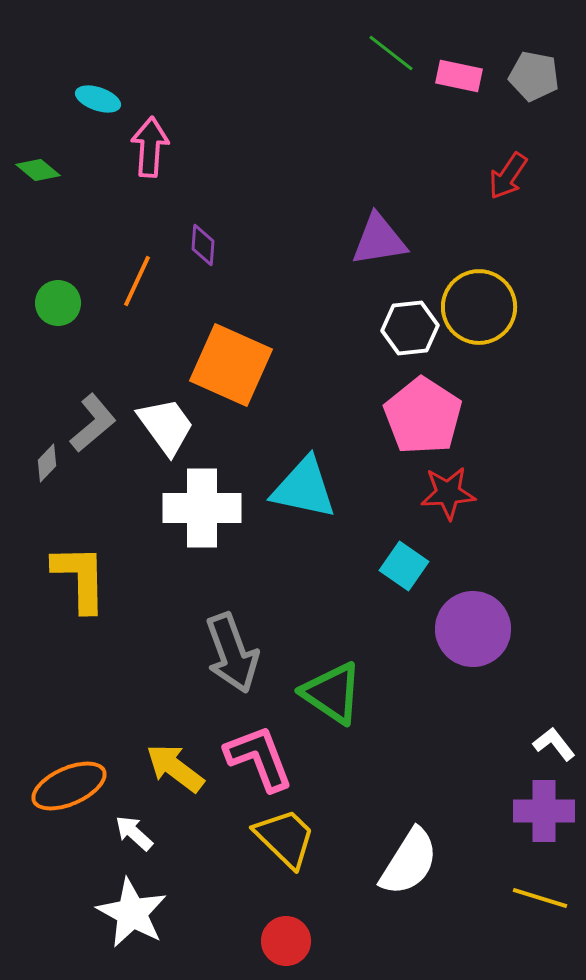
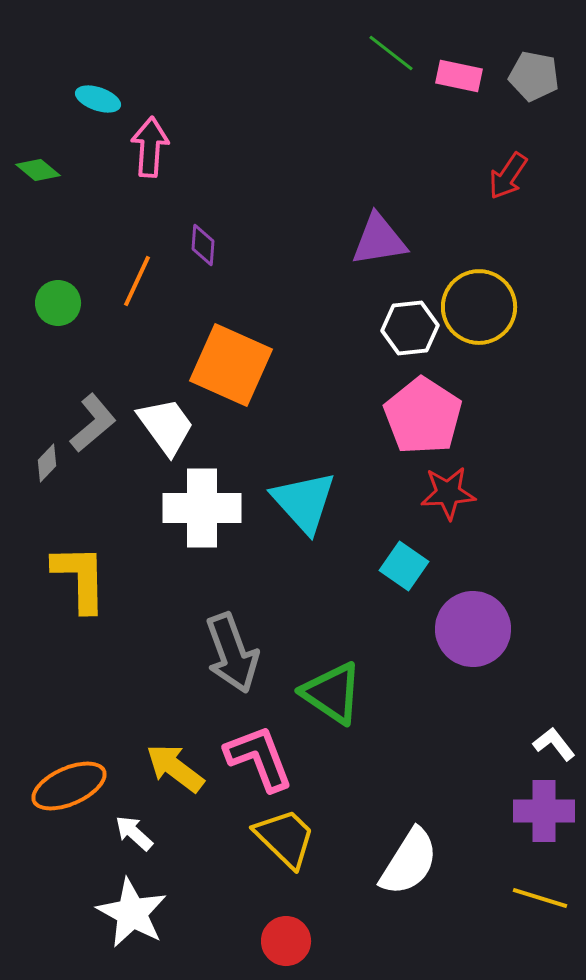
cyan triangle: moved 14 px down; rotated 36 degrees clockwise
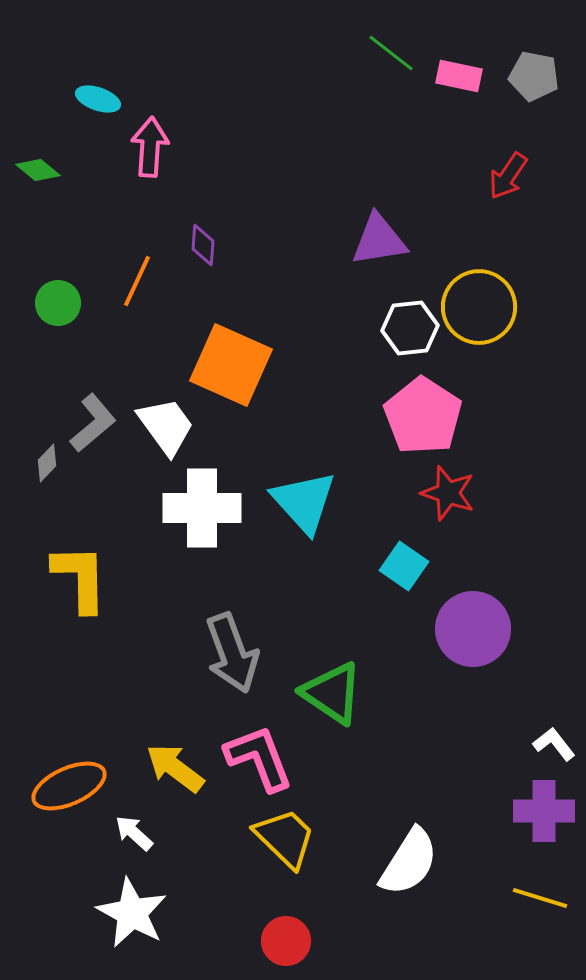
red star: rotated 22 degrees clockwise
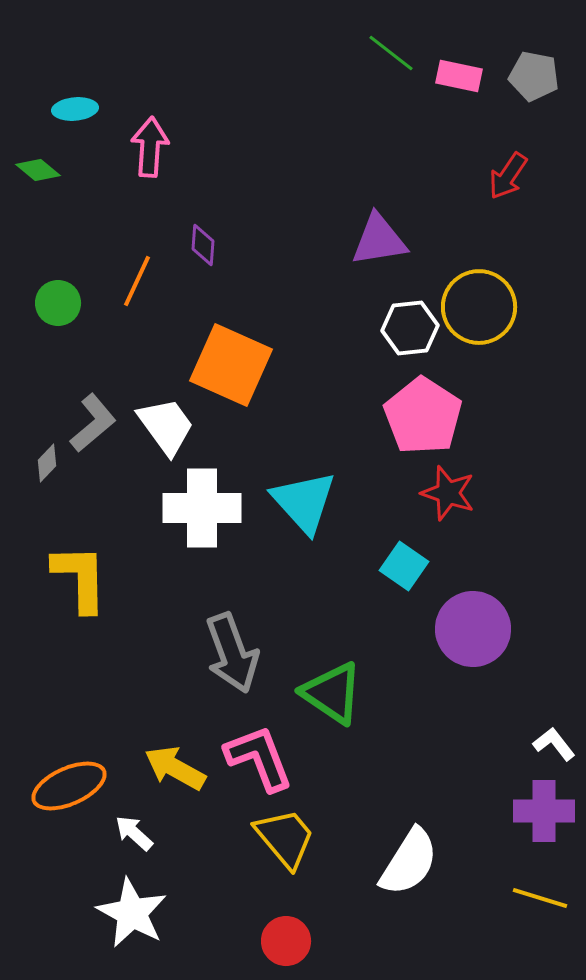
cyan ellipse: moved 23 px left, 10 px down; rotated 24 degrees counterclockwise
yellow arrow: rotated 8 degrees counterclockwise
yellow trapezoid: rotated 6 degrees clockwise
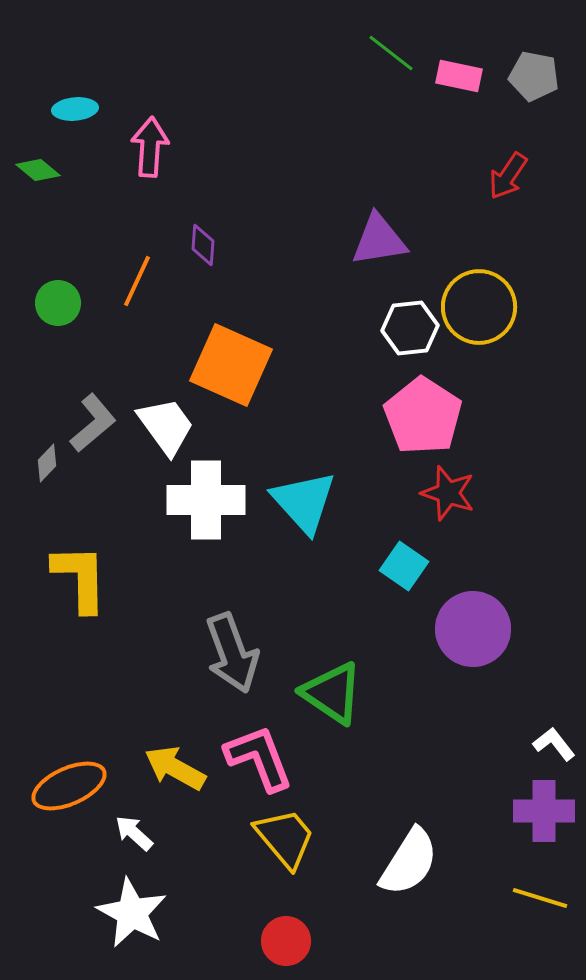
white cross: moved 4 px right, 8 px up
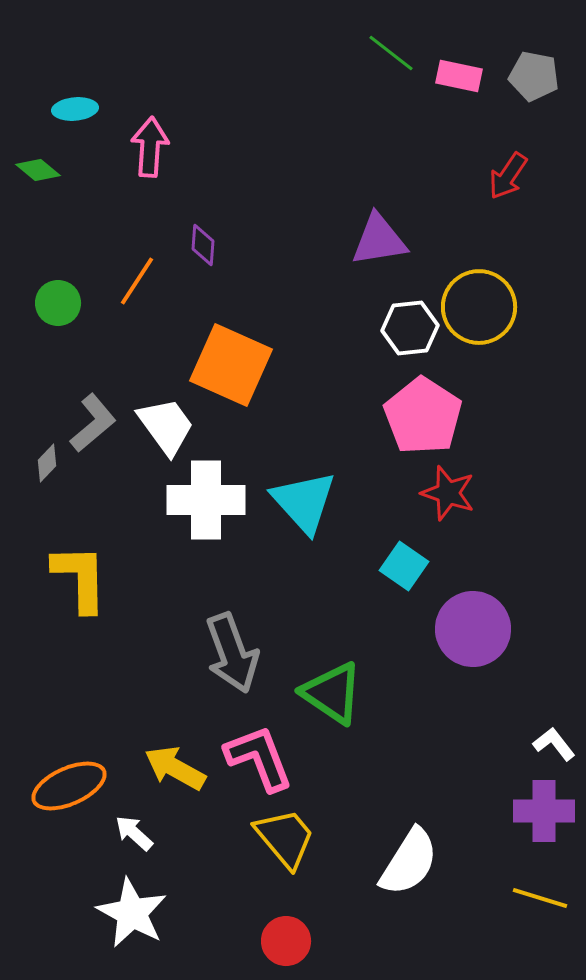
orange line: rotated 8 degrees clockwise
